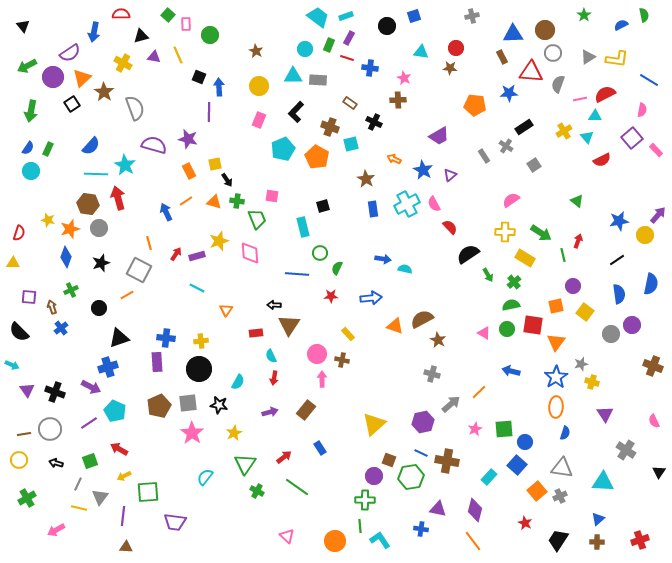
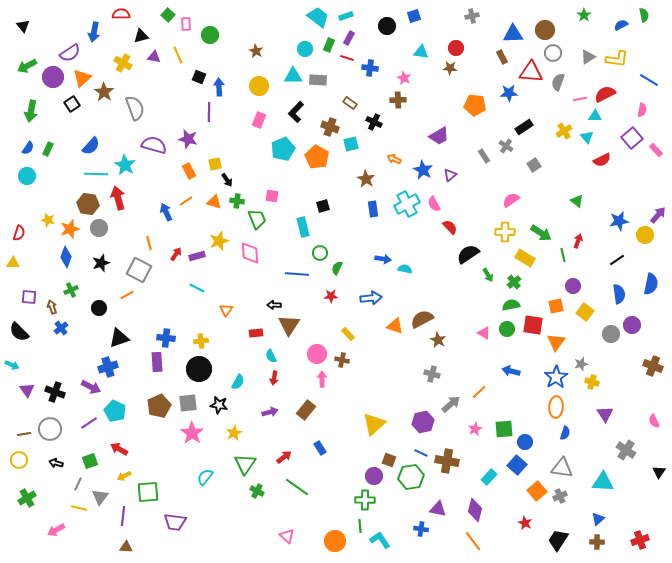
gray semicircle at (558, 84): moved 2 px up
cyan circle at (31, 171): moved 4 px left, 5 px down
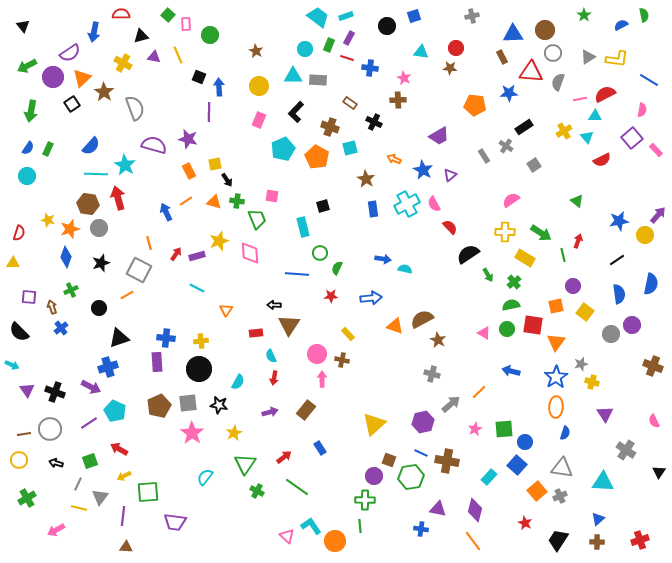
cyan square at (351, 144): moved 1 px left, 4 px down
cyan L-shape at (380, 540): moved 69 px left, 14 px up
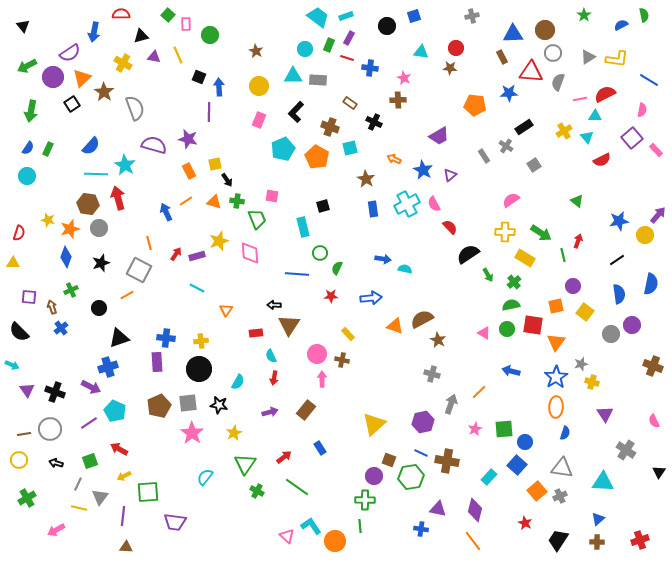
gray arrow at (451, 404): rotated 30 degrees counterclockwise
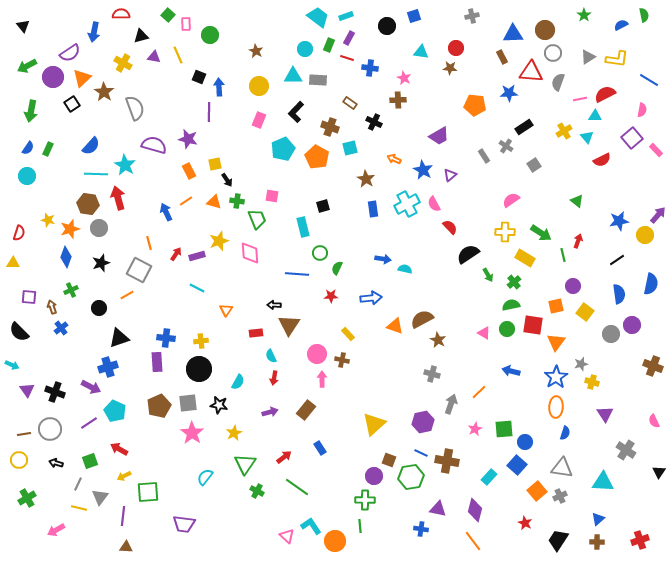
purple trapezoid at (175, 522): moved 9 px right, 2 px down
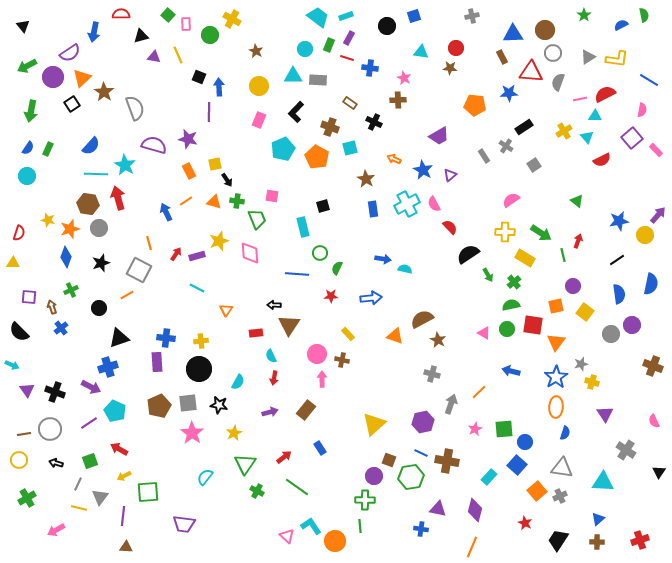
yellow cross at (123, 63): moved 109 px right, 44 px up
orange triangle at (395, 326): moved 10 px down
orange line at (473, 541): moved 1 px left, 6 px down; rotated 60 degrees clockwise
